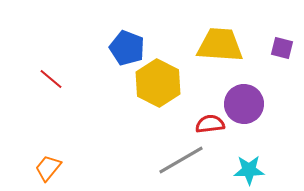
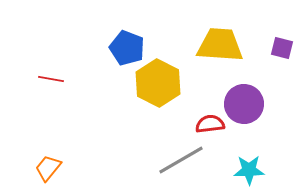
red line: rotated 30 degrees counterclockwise
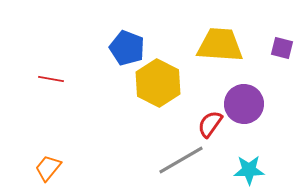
red semicircle: rotated 48 degrees counterclockwise
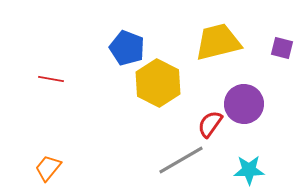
yellow trapezoid: moved 2 px left, 3 px up; rotated 18 degrees counterclockwise
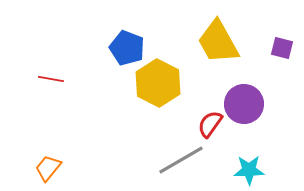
yellow trapezoid: rotated 105 degrees counterclockwise
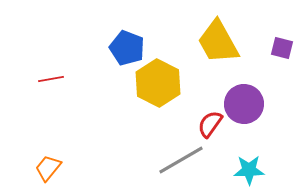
red line: rotated 20 degrees counterclockwise
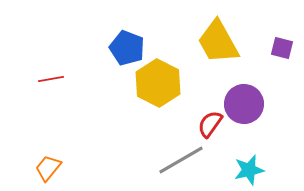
cyan star: rotated 12 degrees counterclockwise
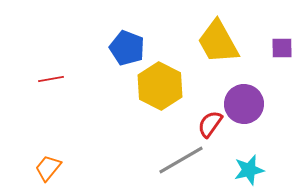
purple square: rotated 15 degrees counterclockwise
yellow hexagon: moved 2 px right, 3 px down
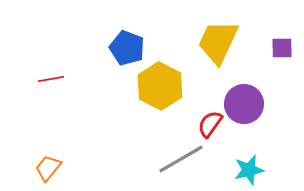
yellow trapezoid: rotated 54 degrees clockwise
gray line: moved 1 px up
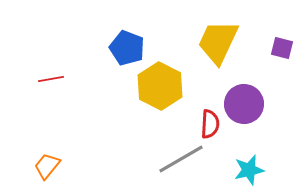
purple square: rotated 15 degrees clockwise
red semicircle: rotated 148 degrees clockwise
orange trapezoid: moved 1 px left, 2 px up
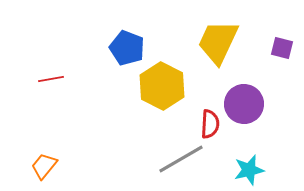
yellow hexagon: moved 2 px right
orange trapezoid: moved 3 px left
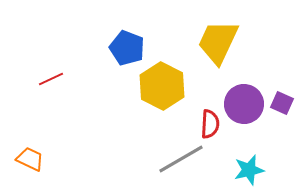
purple square: moved 55 px down; rotated 10 degrees clockwise
red line: rotated 15 degrees counterclockwise
orange trapezoid: moved 14 px left, 7 px up; rotated 76 degrees clockwise
